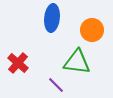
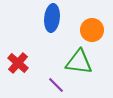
green triangle: moved 2 px right
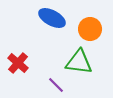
blue ellipse: rotated 68 degrees counterclockwise
orange circle: moved 2 px left, 1 px up
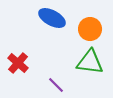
green triangle: moved 11 px right
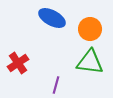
red cross: rotated 15 degrees clockwise
purple line: rotated 60 degrees clockwise
